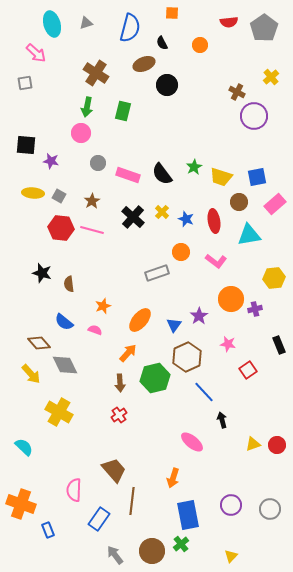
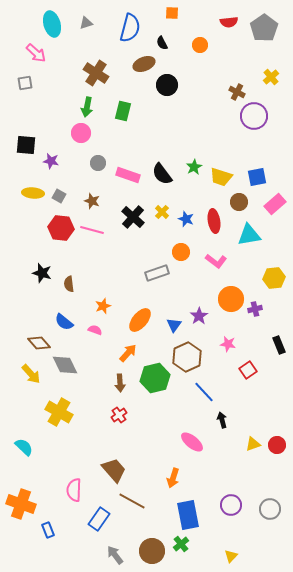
brown star at (92, 201): rotated 21 degrees counterclockwise
brown line at (132, 501): rotated 68 degrees counterclockwise
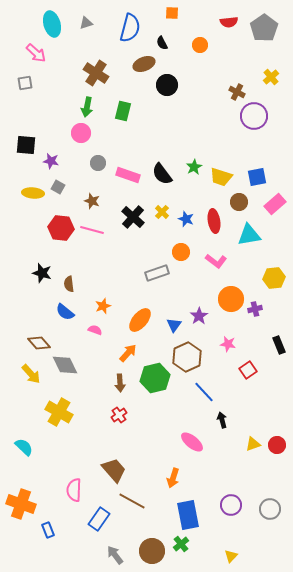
gray square at (59, 196): moved 1 px left, 9 px up
blue semicircle at (64, 322): moved 1 px right, 10 px up
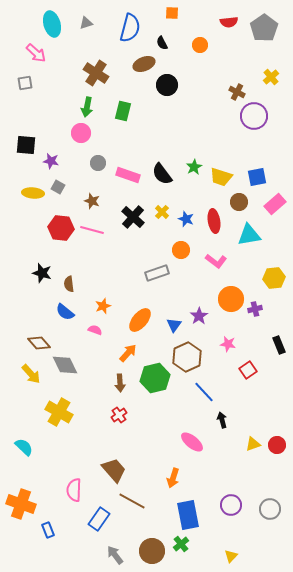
orange circle at (181, 252): moved 2 px up
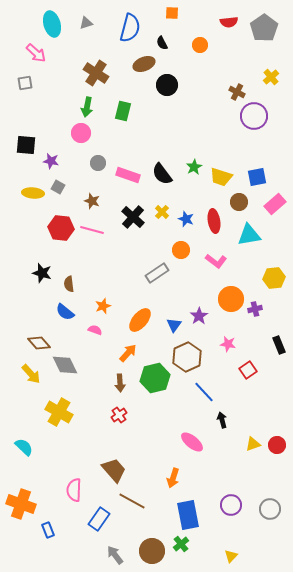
gray rectangle at (157, 273): rotated 15 degrees counterclockwise
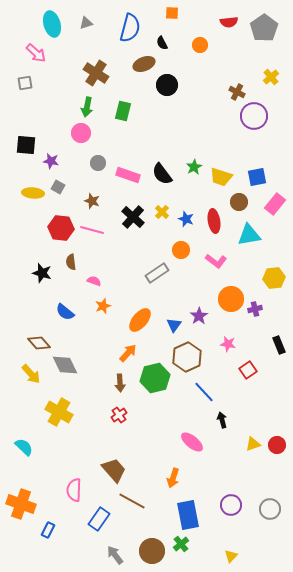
pink rectangle at (275, 204): rotated 10 degrees counterclockwise
brown semicircle at (69, 284): moved 2 px right, 22 px up
pink semicircle at (95, 330): moved 1 px left, 49 px up
blue rectangle at (48, 530): rotated 49 degrees clockwise
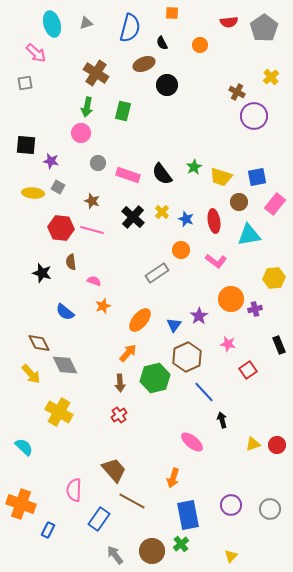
brown diamond at (39, 343): rotated 15 degrees clockwise
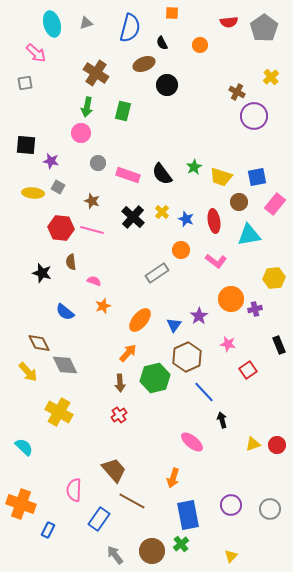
yellow arrow at (31, 374): moved 3 px left, 2 px up
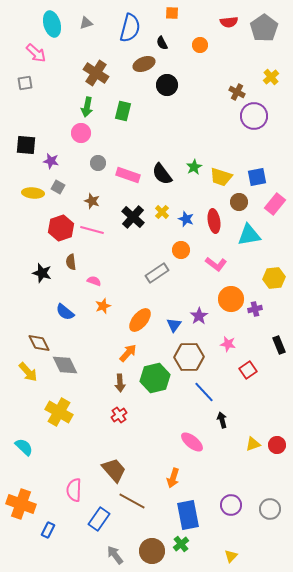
red hexagon at (61, 228): rotated 25 degrees counterclockwise
pink L-shape at (216, 261): moved 3 px down
brown hexagon at (187, 357): moved 2 px right; rotated 24 degrees clockwise
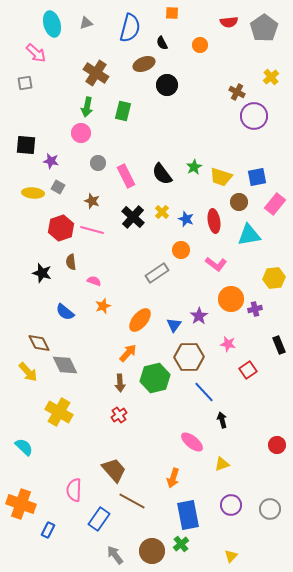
pink rectangle at (128, 175): moved 2 px left, 1 px down; rotated 45 degrees clockwise
yellow triangle at (253, 444): moved 31 px left, 20 px down
